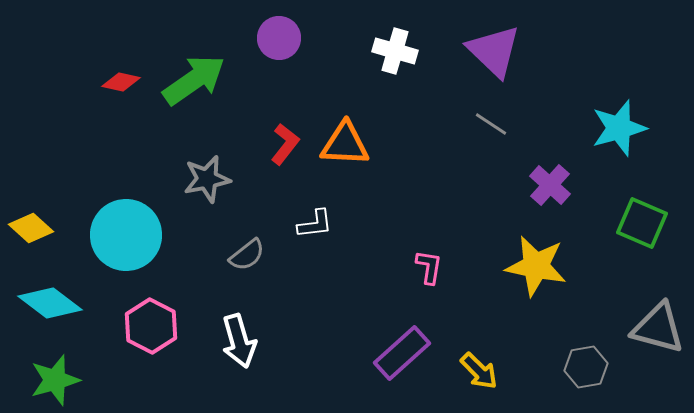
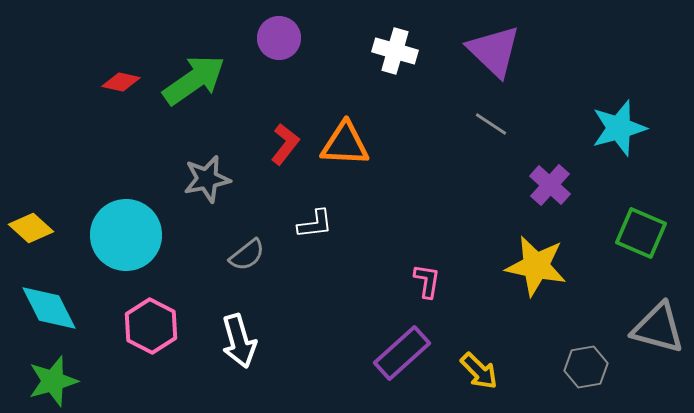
green square: moved 1 px left, 10 px down
pink L-shape: moved 2 px left, 14 px down
cyan diamond: moved 1 px left, 5 px down; rotated 26 degrees clockwise
green star: moved 2 px left, 1 px down
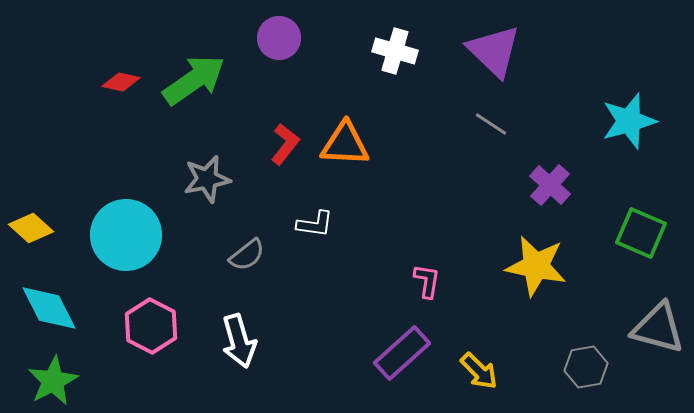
cyan star: moved 10 px right, 7 px up
white L-shape: rotated 15 degrees clockwise
green star: rotated 12 degrees counterclockwise
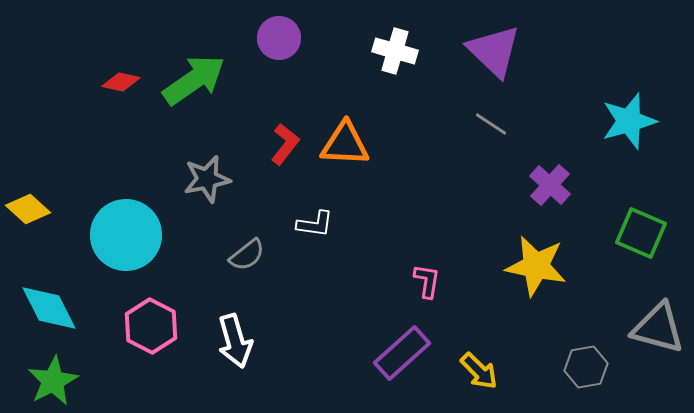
yellow diamond: moved 3 px left, 19 px up
white arrow: moved 4 px left
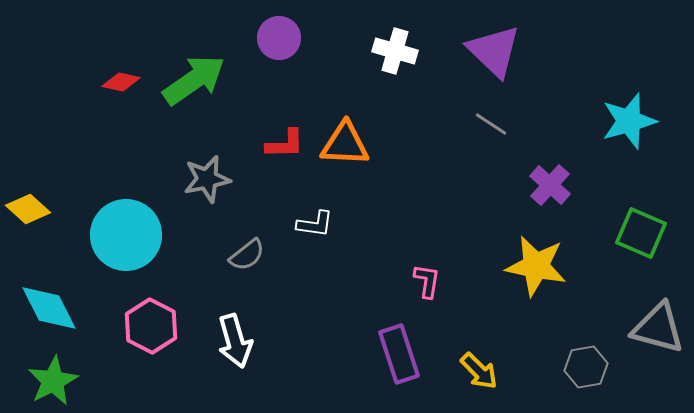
red L-shape: rotated 51 degrees clockwise
purple rectangle: moved 3 px left, 1 px down; rotated 66 degrees counterclockwise
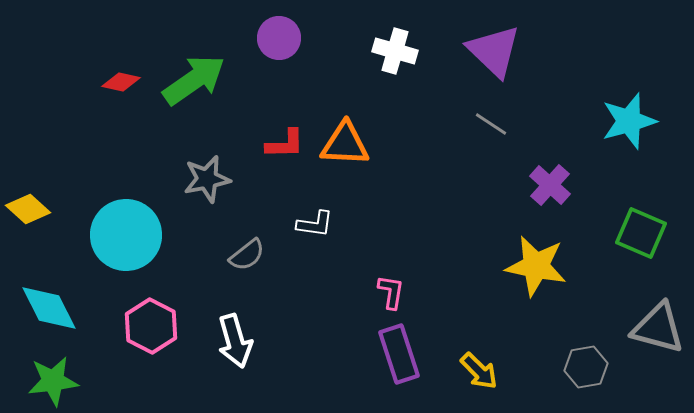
pink L-shape: moved 36 px left, 11 px down
green star: rotated 21 degrees clockwise
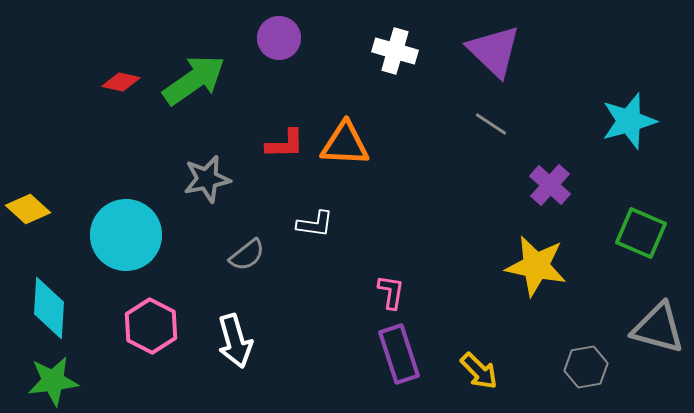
cyan diamond: rotated 30 degrees clockwise
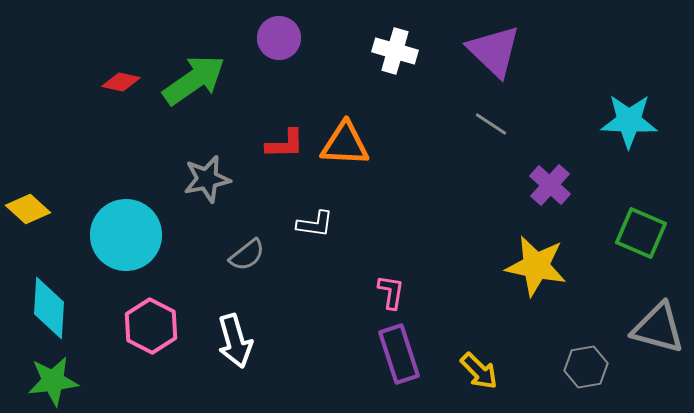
cyan star: rotated 18 degrees clockwise
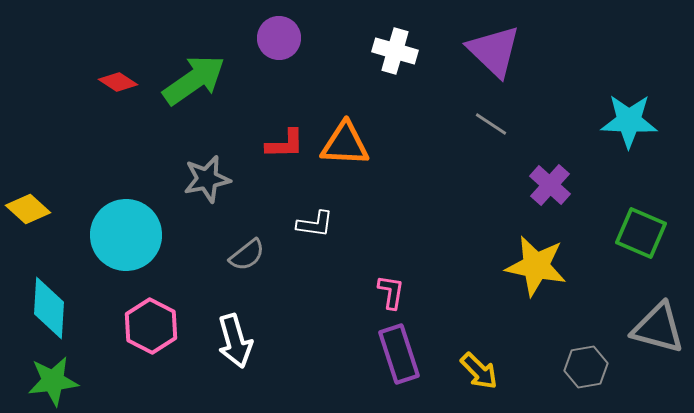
red diamond: moved 3 px left; rotated 21 degrees clockwise
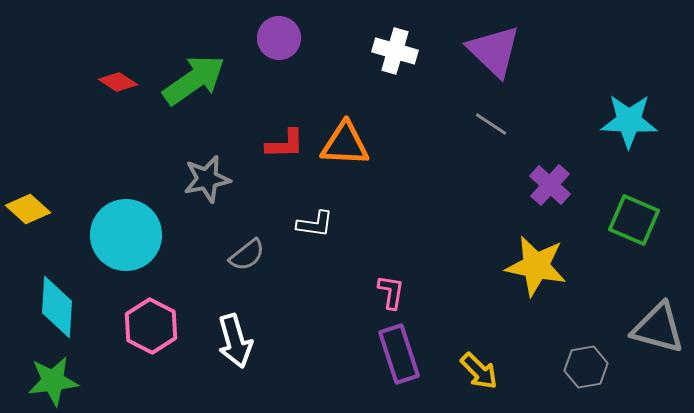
green square: moved 7 px left, 13 px up
cyan diamond: moved 8 px right, 1 px up
